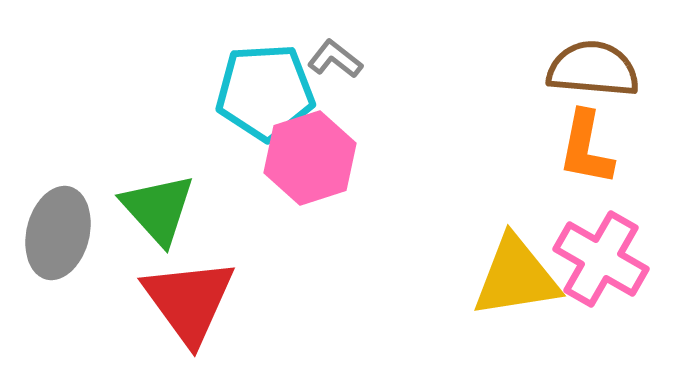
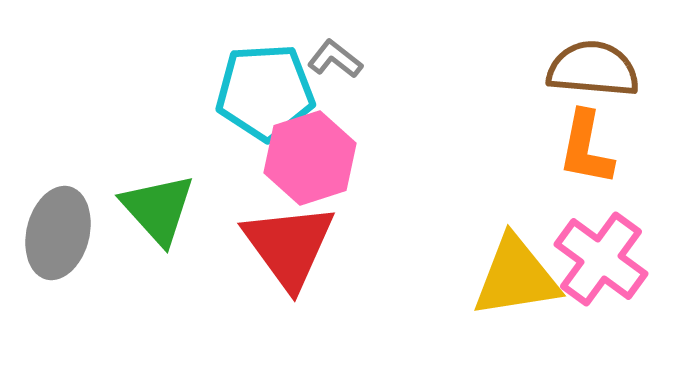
pink cross: rotated 6 degrees clockwise
red triangle: moved 100 px right, 55 px up
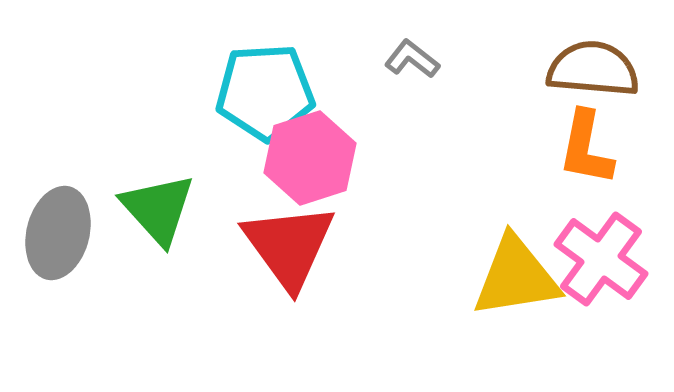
gray L-shape: moved 77 px right
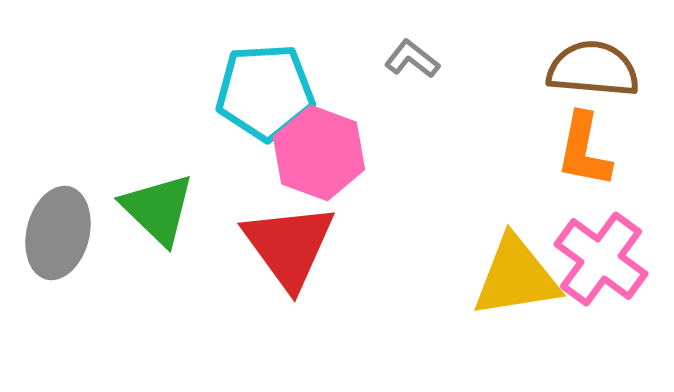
orange L-shape: moved 2 px left, 2 px down
pink hexagon: moved 9 px right, 5 px up; rotated 22 degrees counterclockwise
green triangle: rotated 4 degrees counterclockwise
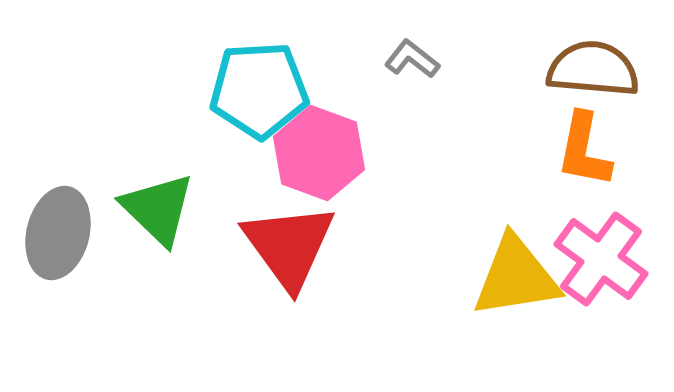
cyan pentagon: moved 6 px left, 2 px up
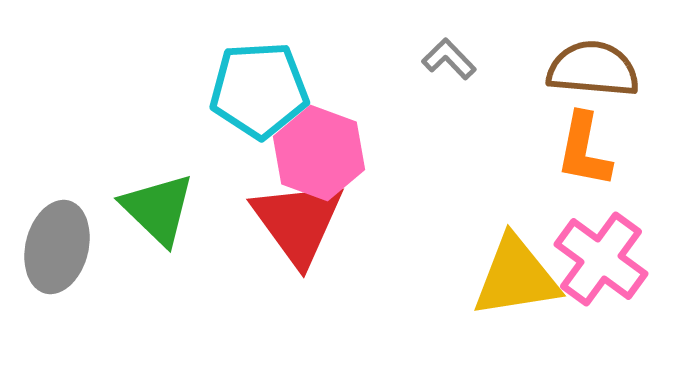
gray L-shape: moved 37 px right; rotated 8 degrees clockwise
gray ellipse: moved 1 px left, 14 px down
red triangle: moved 9 px right, 24 px up
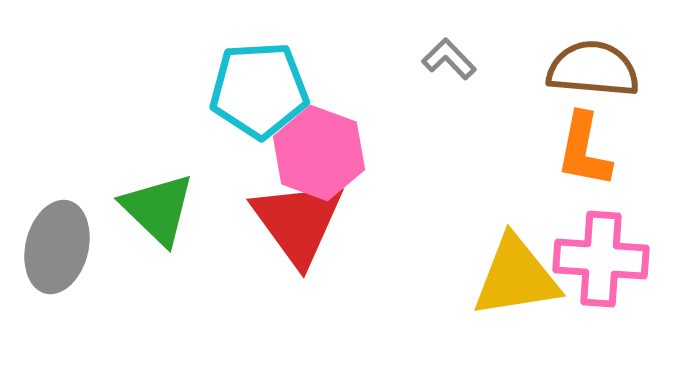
pink cross: rotated 32 degrees counterclockwise
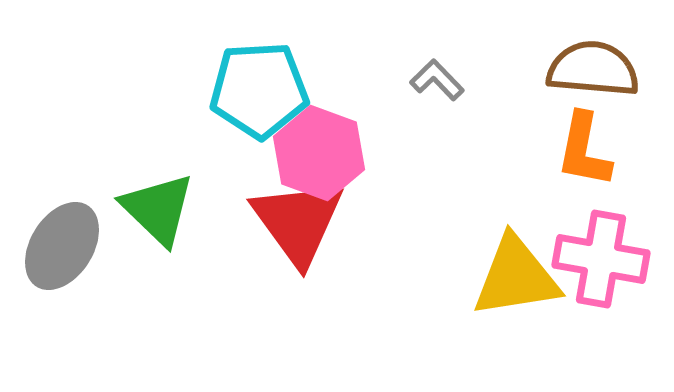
gray L-shape: moved 12 px left, 21 px down
gray ellipse: moved 5 px right, 1 px up; rotated 18 degrees clockwise
pink cross: rotated 6 degrees clockwise
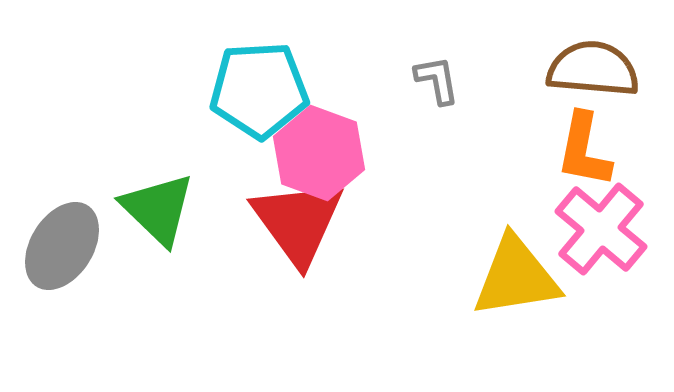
gray L-shape: rotated 34 degrees clockwise
pink cross: moved 30 px up; rotated 30 degrees clockwise
